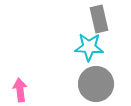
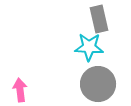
gray circle: moved 2 px right
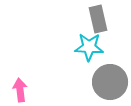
gray rectangle: moved 1 px left
gray circle: moved 12 px right, 2 px up
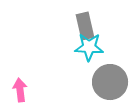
gray rectangle: moved 13 px left, 7 px down
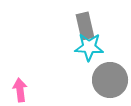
gray circle: moved 2 px up
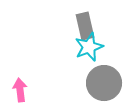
cyan star: rotated 24 degrees counterclockwise
gray circle: moved 6 px left, 3 px down
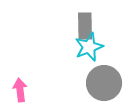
gray rectangle: rotated 12 degrees clockwise
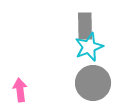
gray circle: moved 11 px left
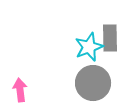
gray rectangle: moved 25 px right, 12 px down
